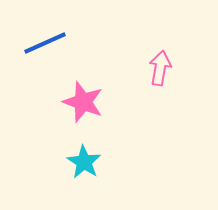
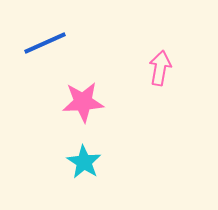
pink star: rotated 24 degrees counterclockwise
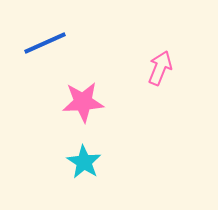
pink arrow: rotated 12 degrees clockwise
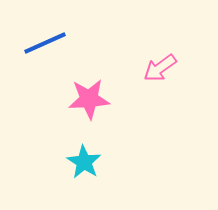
pink arrow: rotated 148 degrees counterclockwise
pink star: moved 6 px right, 3 px up
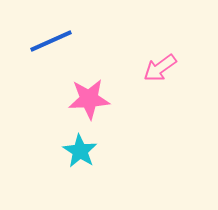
blue line: moved 6 px right, 2 px up
cyan star: moved 4 px left, 11 px up
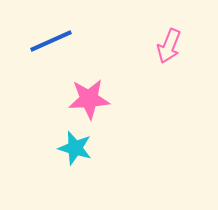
pink arrow: moved 9 px right, 22 px up; rotated 32 degrees counterclockwise
cyan star: moved 5 px left, 3 px up; rotated 16 degrees counterclockwise
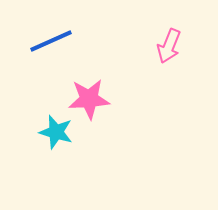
cyan star: moved 19 px left, 16 px up
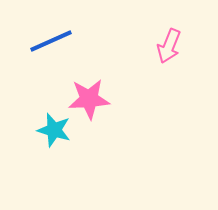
cyan star: moved 2 px left, 2 px up
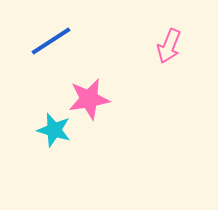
blue line: rotated 9 degrees counterclockwise
pink star: rotated 6 degrees counterclockwise
